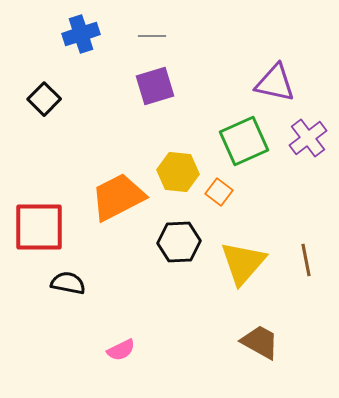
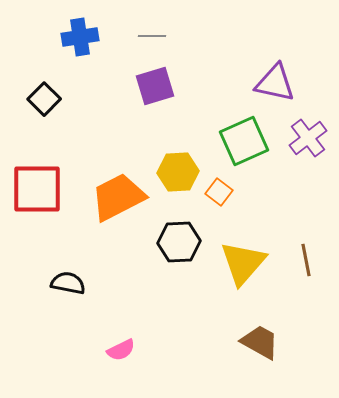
blue cross: moved 1 px left, 3 px down; rotated 9 degrees clockwise
yellow hexagon: rotated 9 degrees counterclockwise
red square: moved 2 px left, 38 px up
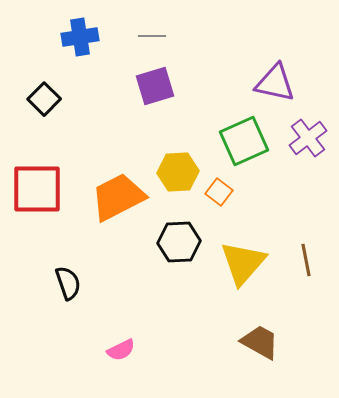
black semicircle: rotated 60 degrees clockwise
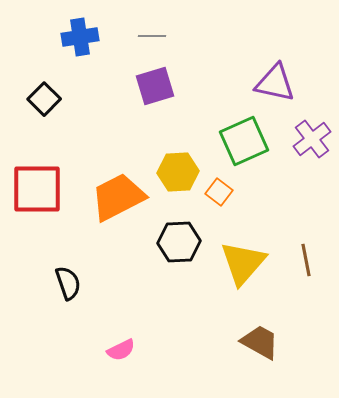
purple cross: moved 4 px right, 1 px down
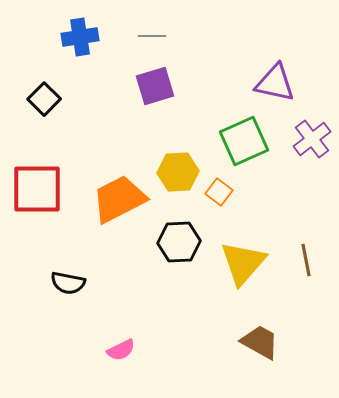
orange trapezoid: moved 1 px right, 2 px down
black semicircle: rotated 120 degrees clockwise
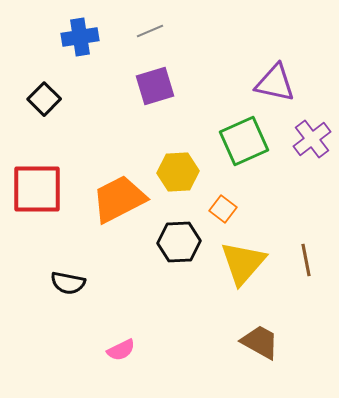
gray line: moved 2 px left, 5 px up; rotated 24 degrees counterclockwise
orange square: moved 4 px right, 17 px down
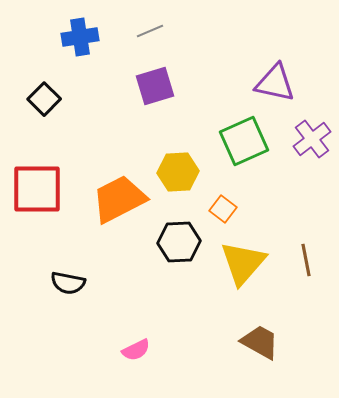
pink semicircle: moved 15 px right
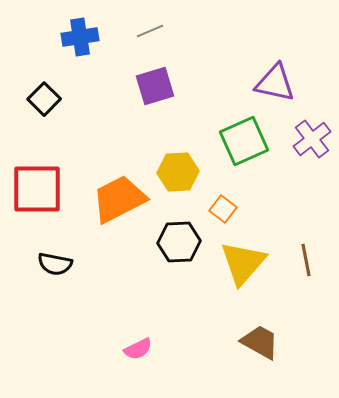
black semicircle: moved 13 px left, 19 px up
pink semicircle: moved 2 px right, 1 px up
